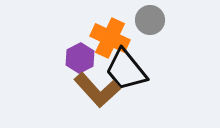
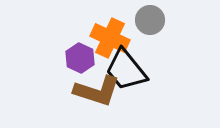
purple hexagon: rotated 8 degrees counterclockwise
brown L-shape: moved 1 px down; rotated 30 degrees counterclockwise
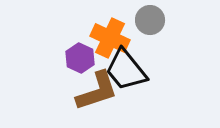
brown L-shape: rotated 36 degrees counterclockwise
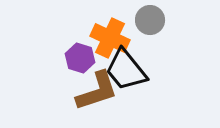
purple hexagon: rotated 8 degrees counterclockwise
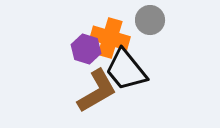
orange cross: rotated 9 degrees counterclockwise
purple hexagon: moved 6 px right, 9 px up
brown L-shape: rotated 12 degrees counterclockwise
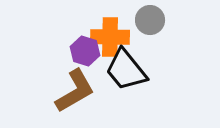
orange cross: moved 1 px up; rotated 15 degrees counterclockwise
purple hexagon: moved 1 px left, 2 px down
brown L-shape: moved 22 px left
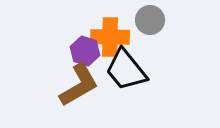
brown L-shape: moved 4 px right, 6 px up
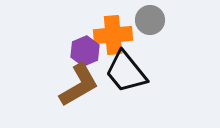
orange cross: moved 3 px right, 2 px up; rotated 6 degrees counterclockwise
purple hexagon: rotated 20 degrees clockwise
black trapezoid: moved 2 px down
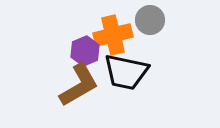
orange cross: rotated 9 degrees counterclockwise
black trapezoid: rotated 39 degrees counterclockwise
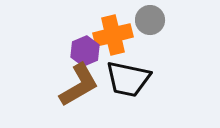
black trapezoid: moved 2 px right, 7 px down
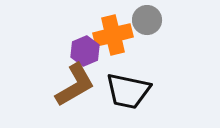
gray circle: moved 3 px left
black trapezoid: moved 12 px down
brown L-shape: moved 4 px left
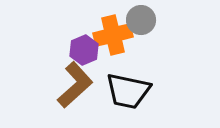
gray circle: moved 6 px left
purple hexagon: moved 1 px left, 1 px up
brown L-shape: rotated 12 degrees counterclockwise
